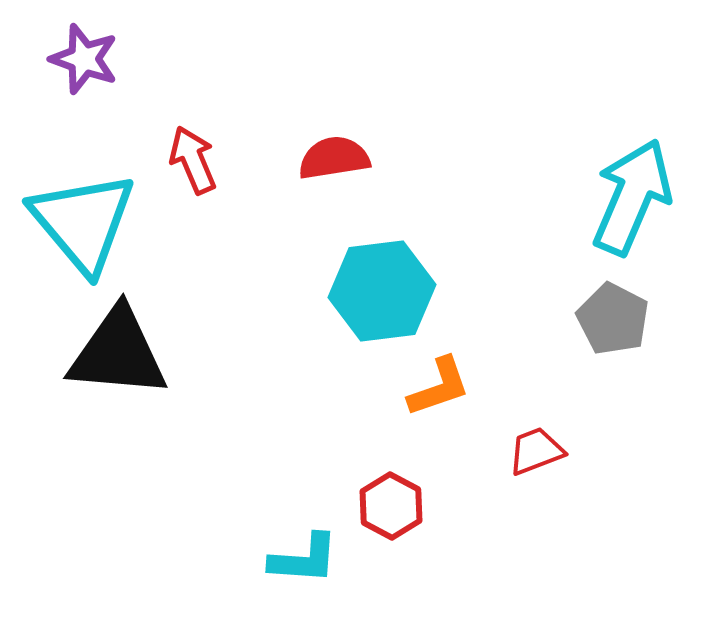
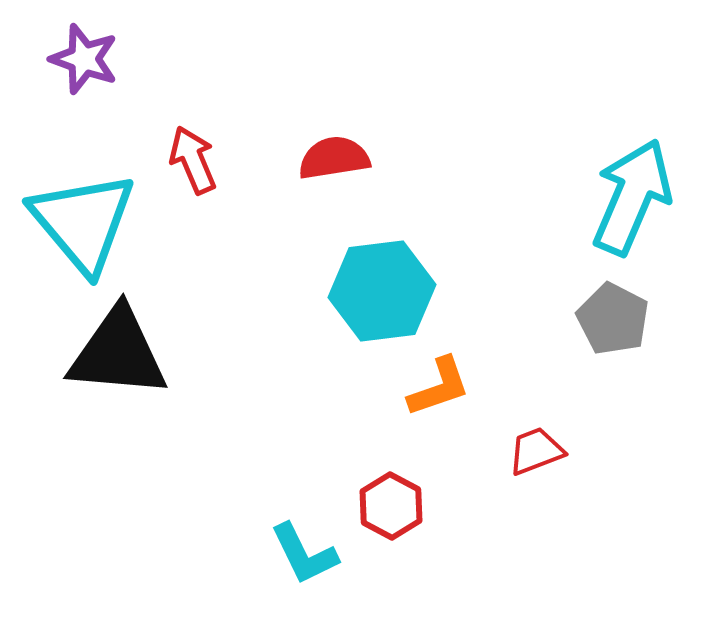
cyan L-shape: moved 5 px up; rotated 60 degrees clockwise
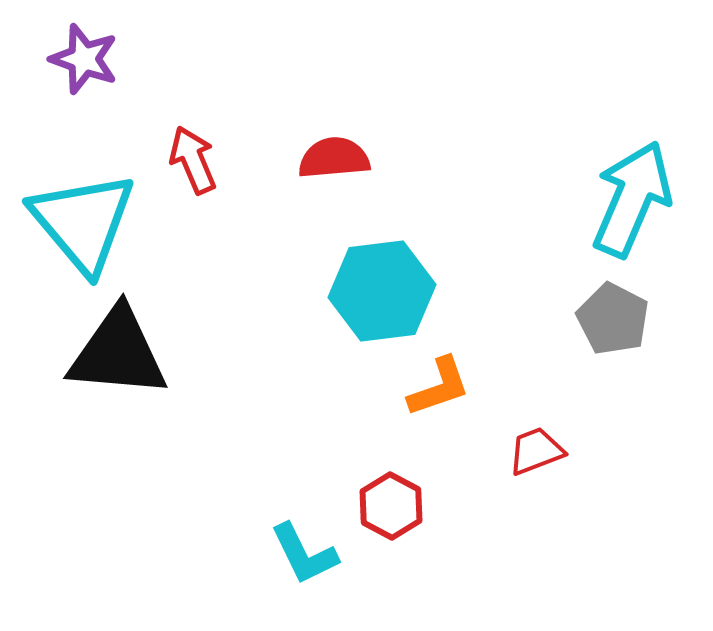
red semicircle: rotated 4 degrees clockwise
cyan arrow: moved 2 px down
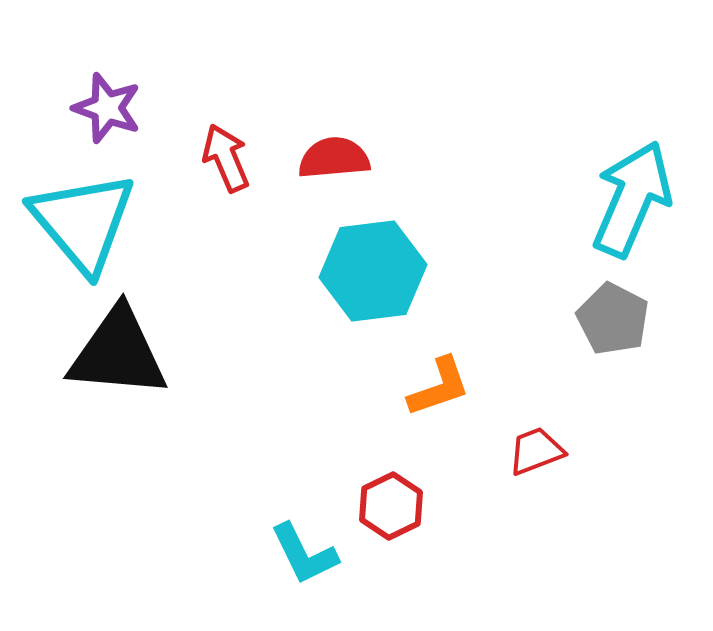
purple star: moved 23 px right, 49 px down
red arrow: moved 33 px right, 2 px up
cyan hexagon: moved 9 px left, 20 px up
red hexagon: rotated 6 degrees clockwise
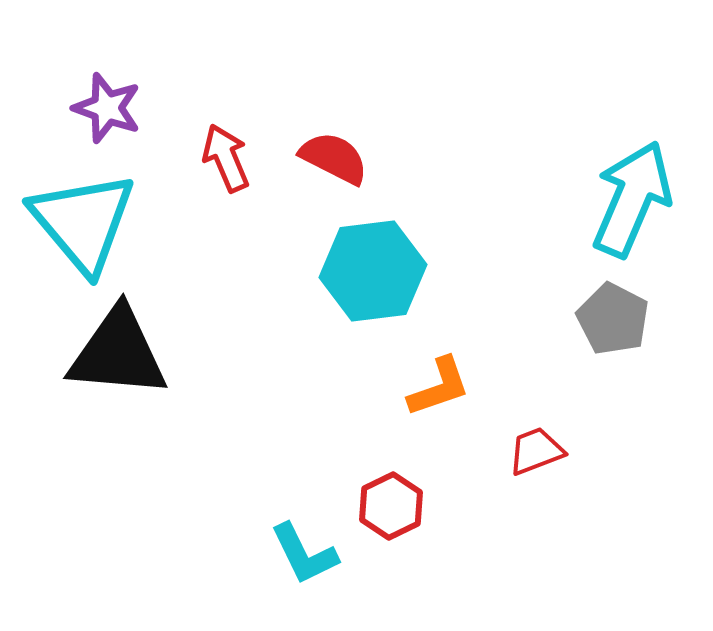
red semicircle: rotated 32 degrees clockwise
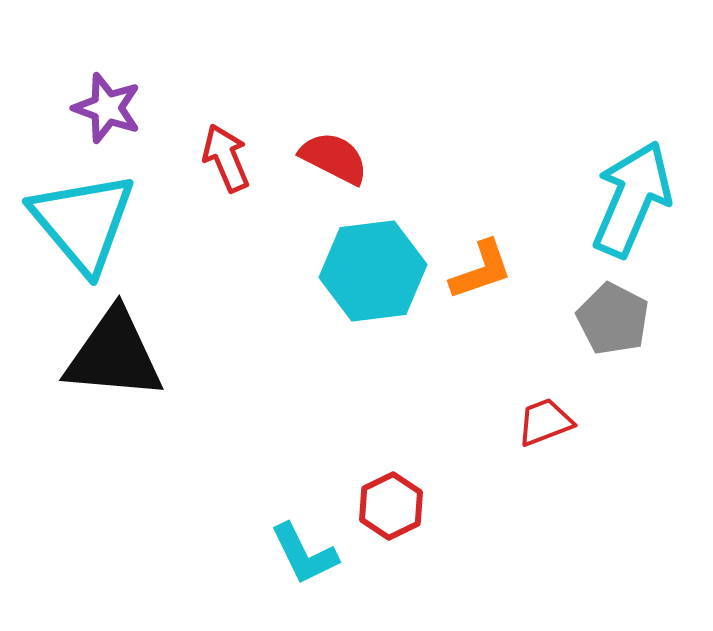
black triangle: moved 4 px left, 2 px down
orange L-shape: moved 42 px right, 117 px up
red trapezoid: moved 9 px right, 29 px up
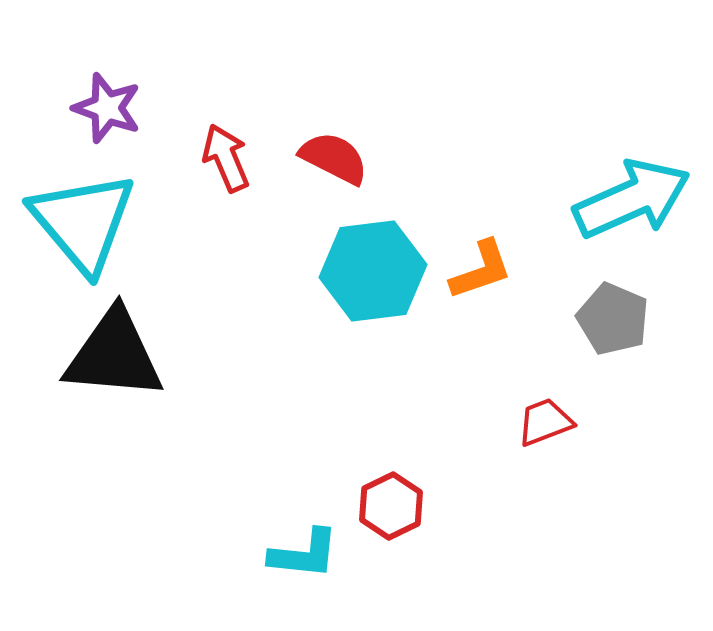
cyan arrow: rotated 43 degrees clockwise
gray pentagon: rotated 4 degrees counterclockwise
cyan L-shape: rotated 58 degrees counterclockwise
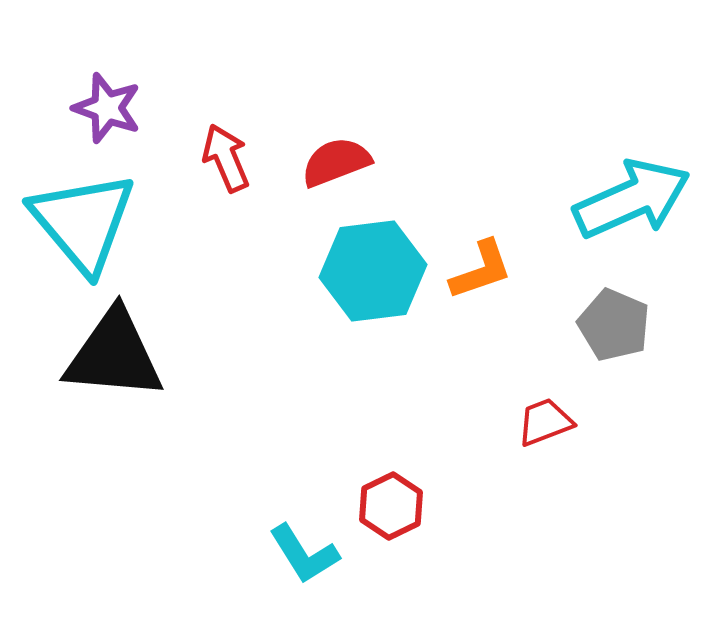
red semicircle: moved 2 px right, 4 px down; rotated 48 degrees counterclockwise
gray pentagon: moved 1 px right, 6 px down
cyan L-shape: rotated 52 degrees clockwise
